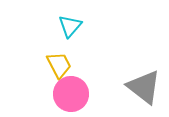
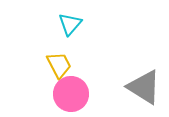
cyan triangle: moved 2 px up
gray triangle: rotated 6 degrees counterclockwise
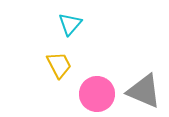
gray triangle: moved 4 px down; rotated 9 degrees counterclockwise
pink circle: moved 26 px right
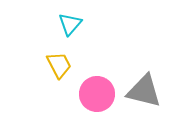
gray triangle: rotated 9 degrees counterclockwise
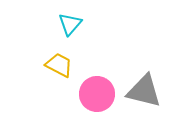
yellow trapezoid: rotated 36 degrees counterclockwise
